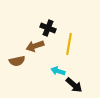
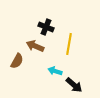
black cross: moved 2 px left, 1 px up
brown arrow: rotated 42 degrees clockwise
brown semicircle: rotated 49 degrees counterclockwise
cyan arrow: moved 3 px left
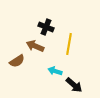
brown semicircle: rotated 28 degrees clockwise
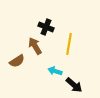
brown arrow: rotated 36 degrees clockwise
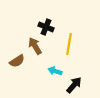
black arrow: rotated 90 degrees counterclockwise
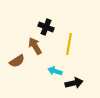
black arrow: moved 2 px up; rotated 36 degrees clockwise
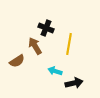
black cross: moved 1 px down
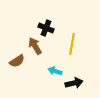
yellow line: moved 3 px right
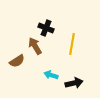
cyan arrow: moved 4 px left, 4 px down
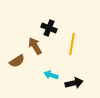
black cross: moved 3 px right
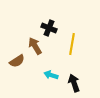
black arrow: rotated 96 degrees counterclockwise
